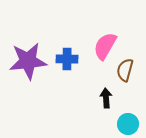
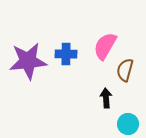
blue cross: moved 1 px left, 5 px up
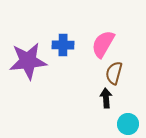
pink semicircle: moved 2 px left, 2 px up
blue cross: moved 3 px left, 9 px up
brown semicircle: moved 11 px left, 3 px down
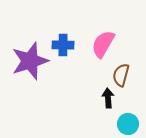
purple star: moved 2 px right; rotated 12 degrees counterclockwise
brown semicircle: moved 7 px right, 2 px down
black arrow: moved 2 px right
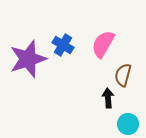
blue cross: rotated 30 degrees clockwise
purple star: moved 2 px left, 2 px up
brown semicircle: moved 2 px right
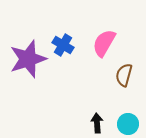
pink semicircle: moved 1 px right, 1 px up
brown semicircle: moved 1 px right
black arrow: moved 11 px left, 25 px down
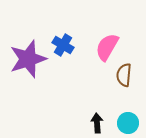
pink semicircle: moved 3 px right, 4 px down
brown semicircle: rotated 10 degrees counterclockwise
cyan circle: moved 1 px up
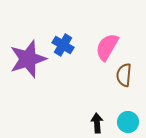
cyan circle: moved 1 px up
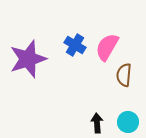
blue cross: moved 12 px right
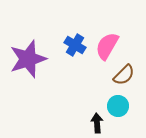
pink semicircle: moved 1 px up
brown semicircle: rotated 140 degrees counterclockwise
cyan circle: moved 10 px left, 16 px up
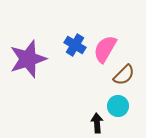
pink semicircle: moved 2 px left, 3 px down
